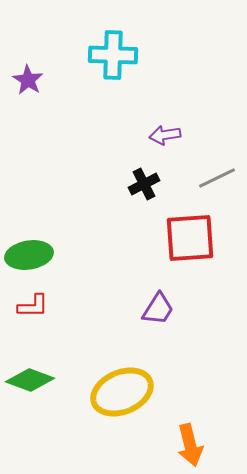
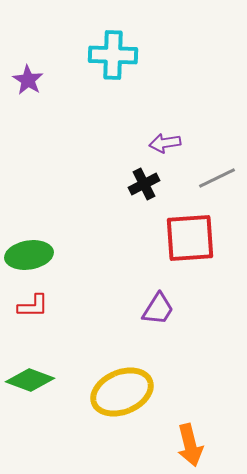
purple arrow: moved 8 px down
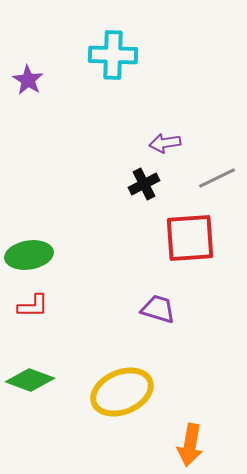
purple trapezoid: rotated 105 degrees counterclockwise
orange arrow: rotated 24 degrees clockwise
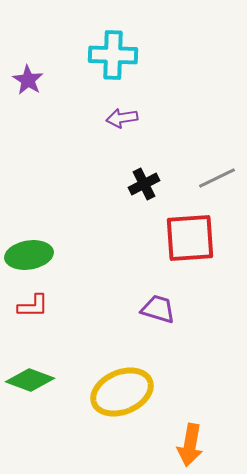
purple arrow: moved 43 px left, 25 px up
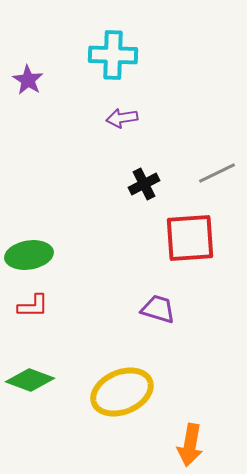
gray line: moved 5 px up
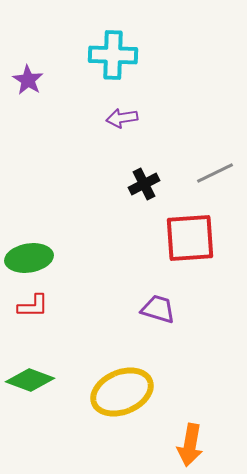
gray line: moved 2 px left
green ellipse: moved 3 px down
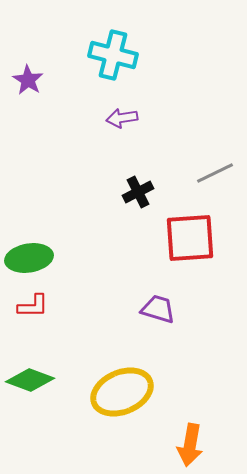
cyan cross: rotated 12 degrees clockwise
black cross: moved 6 px left, 8 px down
